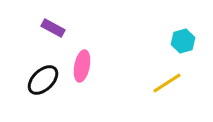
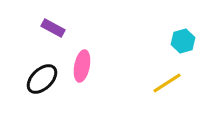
black ellipse: moved 1 px left, 1 px up
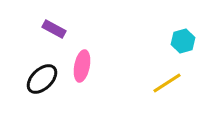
purple rectangle: moved 1 px right, 1 px down
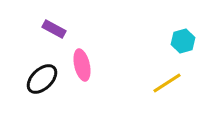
pink ellipse: moved 1 px up; rotated 24 degrees counterclockwise
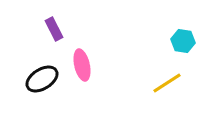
purple rectangle: rotated 35 degrees clockwise
cyan hexagon: rotated 25 degrees clockwise
black ellipse: rotated 12 degrees clockwise
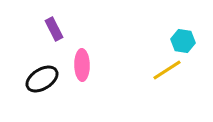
pink ellipse: rotated 12 degrees clockwise
yellow line: moved 13 px up
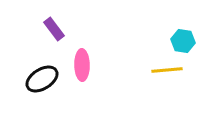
purple rectangle: rotated 10 degrees counterclockwise
yellow line: rotated 28 degrees clockwise
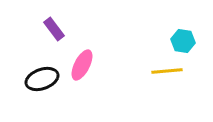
pink ellipse: rotated 28 degrees clockwise
yellow line: moved 1 px down
black ellipse: rotated 12 degrees clockwise
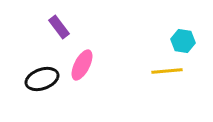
purple rectangle: moved 5 px right, 2 px up
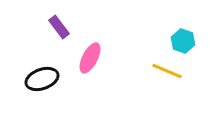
cyan hexagon: rotated 10 degrees clockwise
pink ellipse: moved 8 px right, 7 px up
yellow line: rotated 28 degrees clockwise
